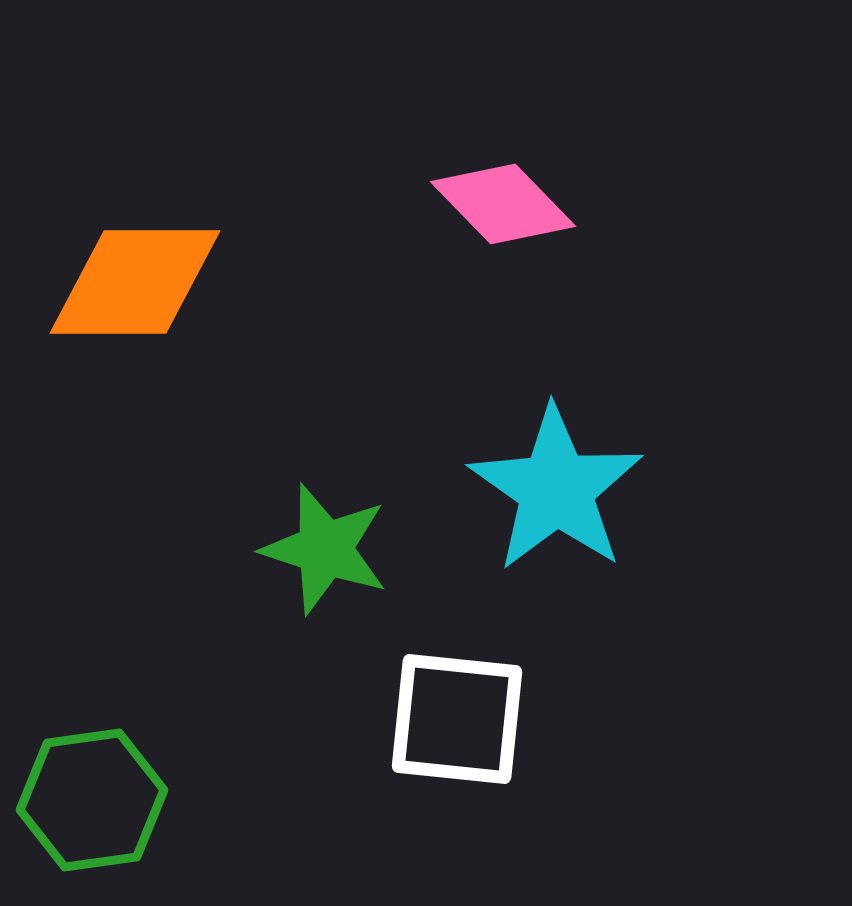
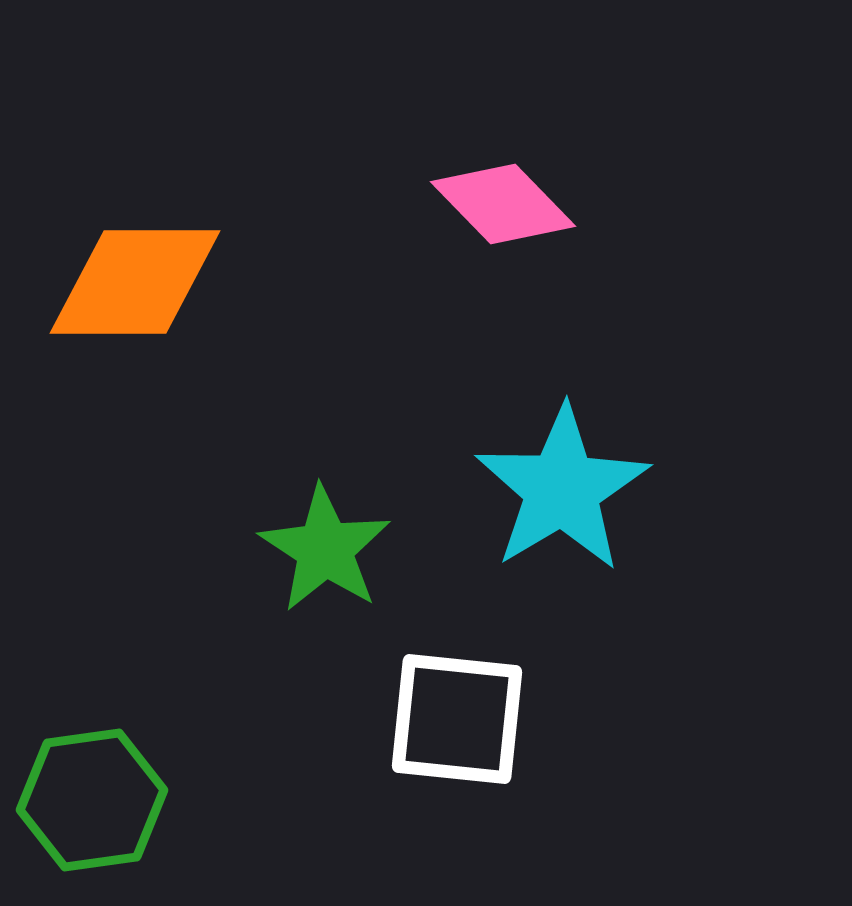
cyan star: moved 6 px right; rotated 6 degrees clockwise
green star: rotated 15 degrees clockwise
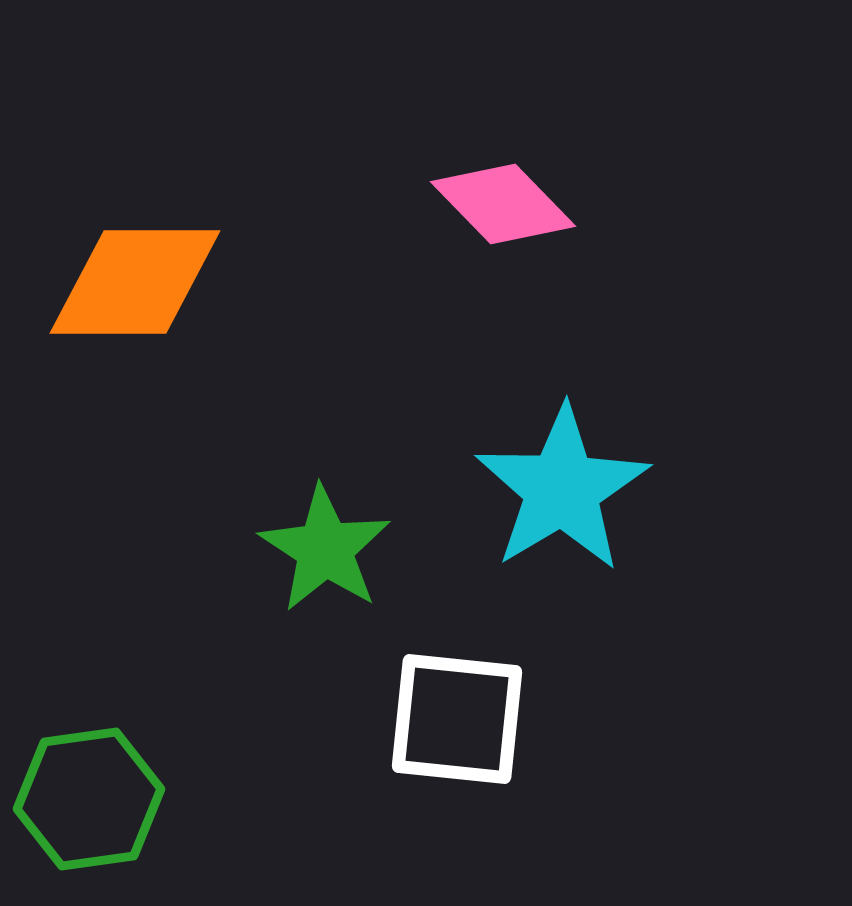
green hexagon: moved 3 px left, 1 px up
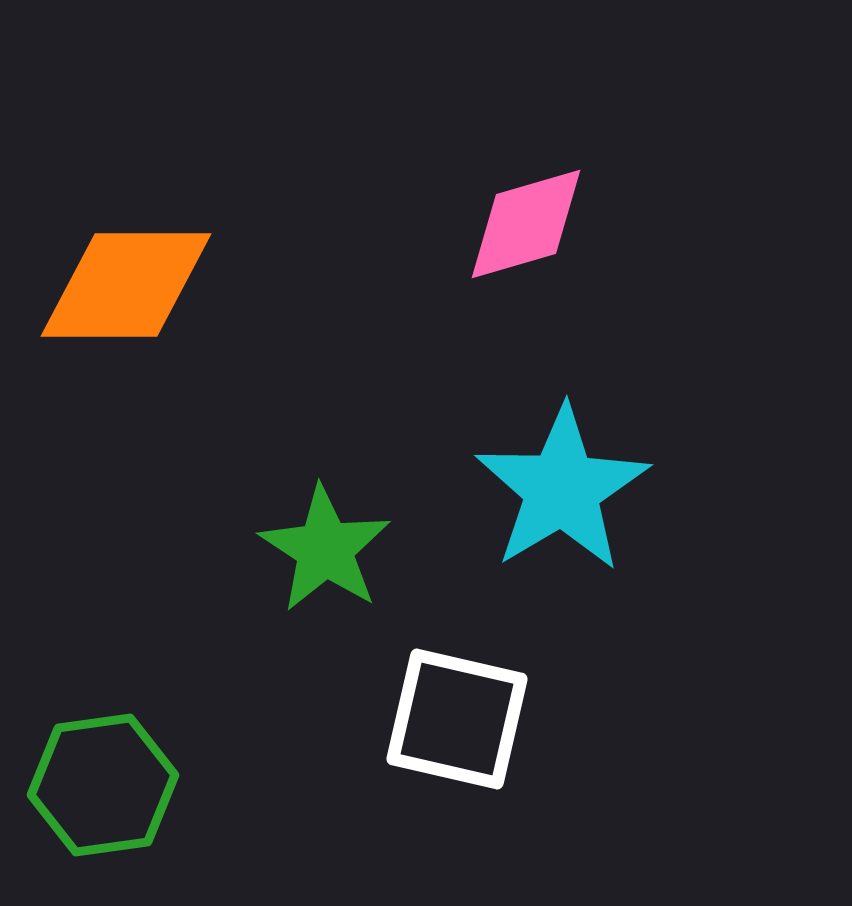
pink diamond: moved 23 px right, 20 px down; rotated 62 degrees counterclockwise
orange diamond: moved 9 px left, 3 px down
white square: rotated 7 degrees clockwise
green hexagon: moved 14 px right, 14 px up
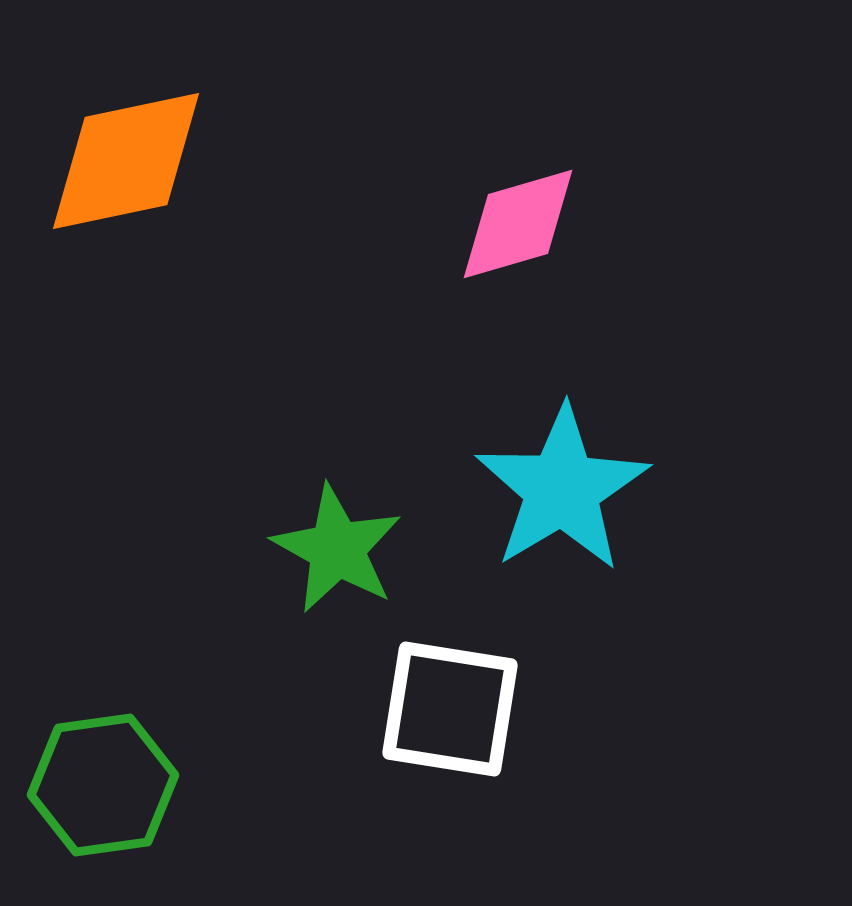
pink diamond: moved 8 px left
orange diamond: moved 124 px up; rotated 12 degrees counterclockwise
green star: moved 12 px right; rotated 4 degrees counterclockwise
white square: moved 7 px left, 10 px up; rotated 4 degrees counterclockwise
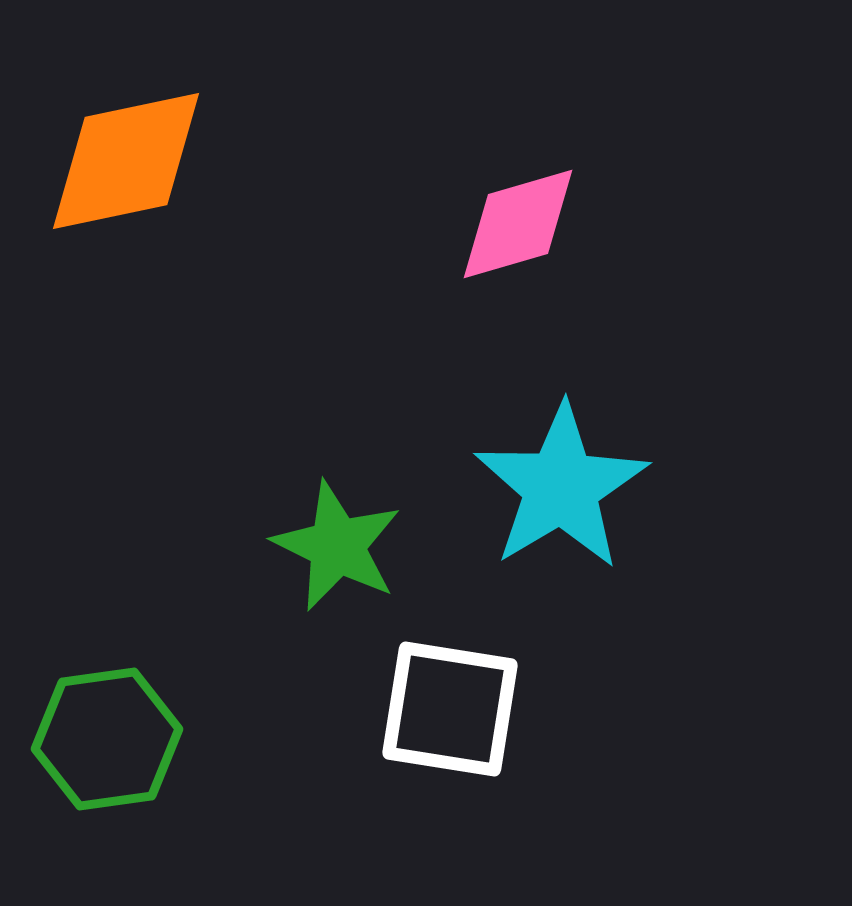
cyan star: moved 1 px left, 2 px up
green star: moved 3 px up; rotated 3 degrees counterclockwise
green hexagon: moved 4 px right, 46 px up
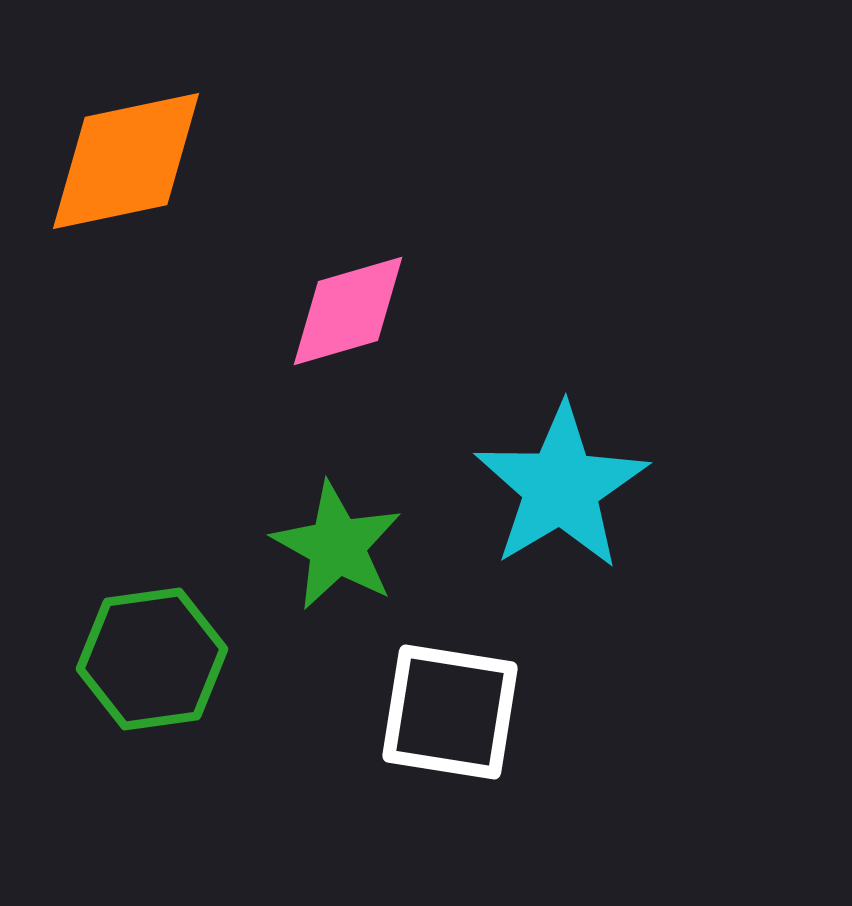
pink diamond: moved 170 px left, 87 px down
green star: rotated 3 degrees clockwise
white square: moved 3 px down
green hexagon: moved 45 px right, 80 px up
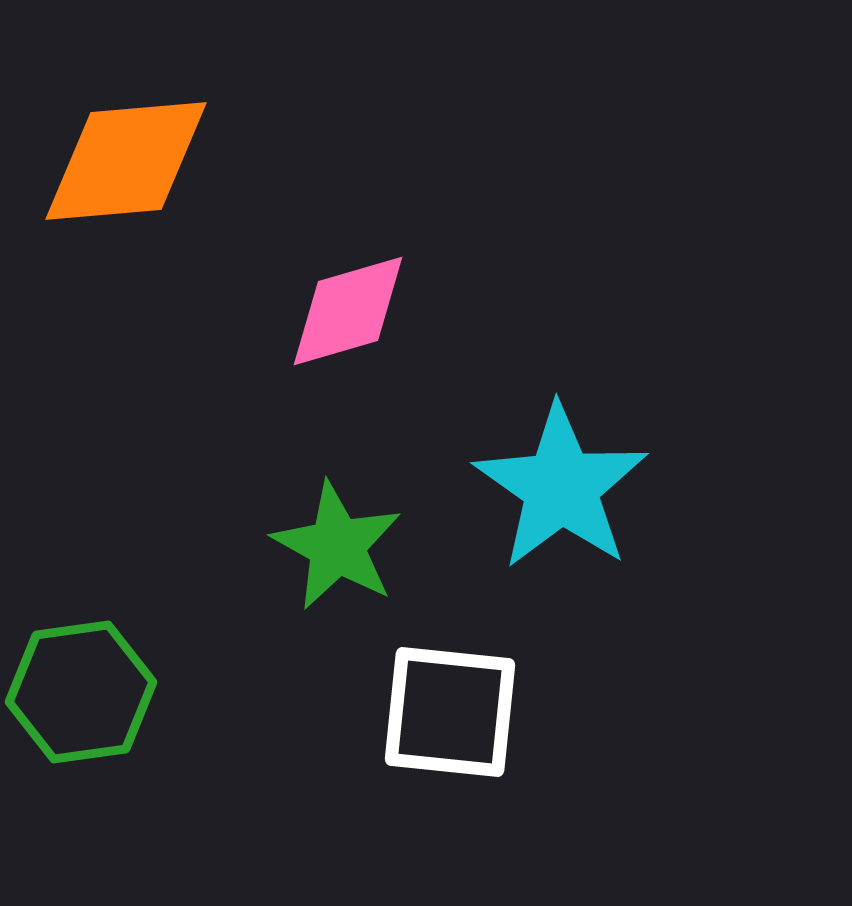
orange diamond: rotated 7 degrees clockwise
cyan star: rotated 6 degrees counterclockwise
green hexagon: moved 71 px left, 33 px down
white square: rotated 3 degrees counterclockwise
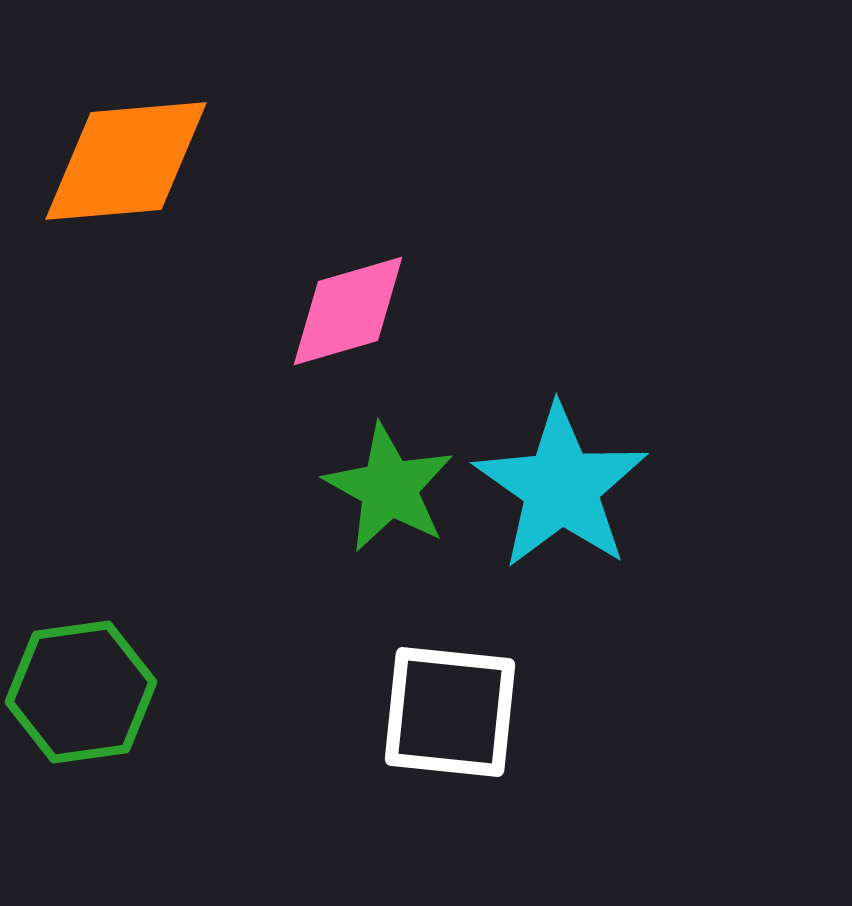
green star: moved 52 px right, 58 px up
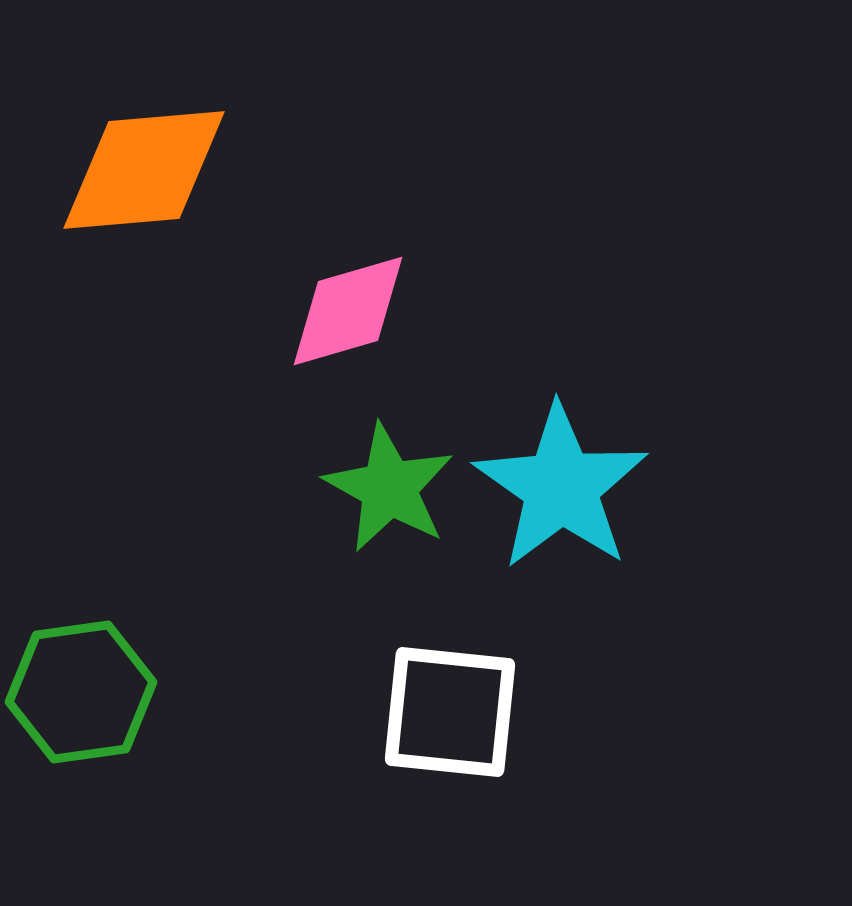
orange diamond: moved 18 px right, 9 px down
